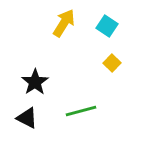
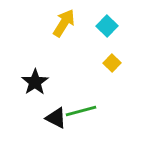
cyan square: rotated 10 degrees clockwise
black triangle: moved 29 px right
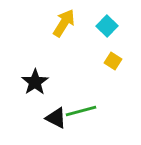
yellow square: moved 1 px right, 2 px up; rotated 12 degrees counterclockwise
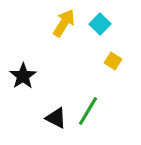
cyan square: moved 7 px left, 2 px up
black star: moved 12 px left, 6 px up
green line: moved 7 px right; rotated 44 degrees counterclockwise
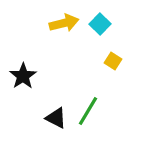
yellow arrow: rotated 44 degrees clockwise
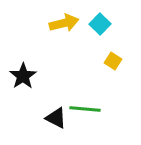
green line: moved 3 px left, 2 px up; rotated 64 degrees clockwise
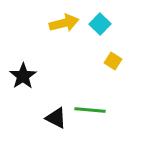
green line: moved 5 px right, 1 px down
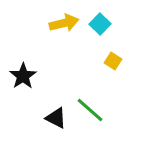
green line: rotated 36 degrees clockwise
